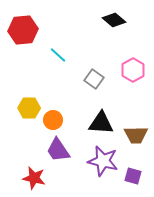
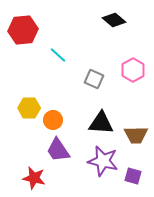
gray square: rotated 12 degrees counterclockwise
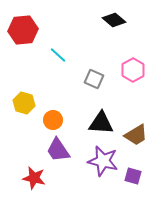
yellow hexagon: moved 5 px left, 5 px up; rotated 15 degrees clockwise
brown trapezoid: rotated 30 degrees counterclockwise
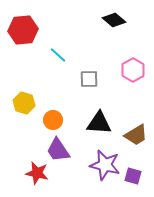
gray square: moved 5 px left; rotated 24 degrees counterclockwise
black triangle: moved 2 px left
purple star: moved 2 px right, 4 px down
red star: moved 3 px right, 5 px up
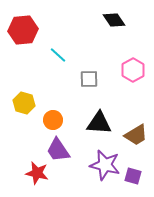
black diamond: rotated 15 degrees clockwise
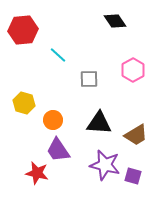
black diamond: moved 1 px right, 1 px down
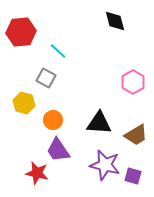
black diamond: rotated 20 degrees clockwise
red hexagon: moved 2 px left, 2 px down
cyan line: moved 4 px up
pink hexagon: moved 12 px down
gray square: moved 43 px left, 1 px up; rotated 30 degrees clockwise
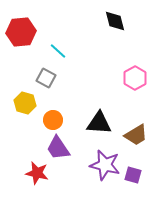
pink hexagon: moved 2 px right, 4 px up
yellow hexagon: moved 1 px right
purple trapezoid: moved 2 px up
purple square: moved 1 px up
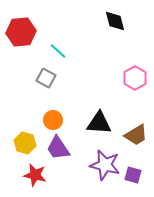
yellow hexagon: moved 40 px down
red star: moved 2 px left, 2 px down
